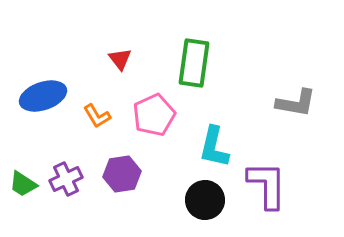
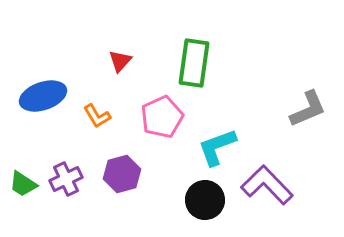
red triangle: moved 2 px down; rotated 20 degrees clockwise
gray L-shape: moved 12 px right, 6 px down; rotated 33 degrees counterclockwise
pink pentagon: moved 8 px right, 2 px down
cyan L-shape: moved 3 px right; rotated 57 degrees clockwise
purple hexagon: rotated 6 degrees counterclockwise
purple L-shape: rotated 44 degrees counterclockwise
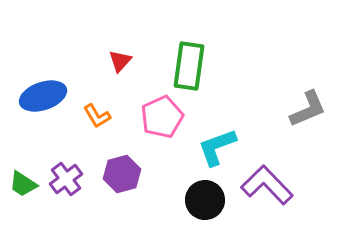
green rectangle: moved 5 px left, 3 px down
purple cross: rotated 12 degrees counterclockwise
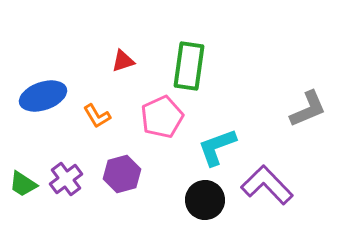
red triangle: moved 3 px right; rotated 30 degrees clockwise
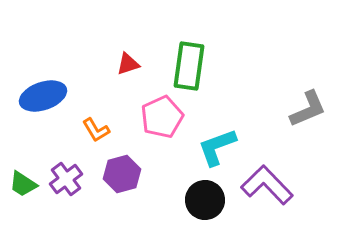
red triangle: moved 5 px right, 3 px down
orange L-shape: moved 1 px left, 14 px down
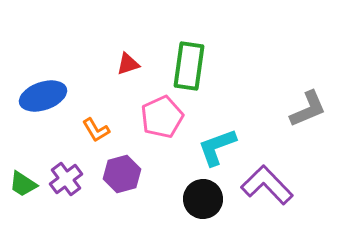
black circle: moved 2 px left, 1 px up
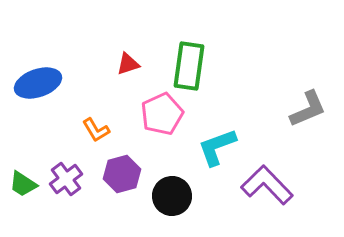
blue ellipse: moved 5 px left, 13 px up
pink pentagon: moved 3 px up
black circle: moved 31 px left, 3 px up
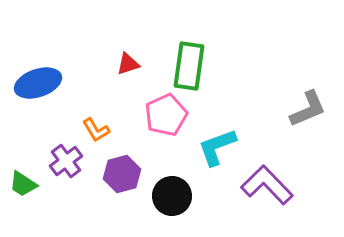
pink pentagon: moved 4 px right, 1 px down
purple cross: moved 18 px up
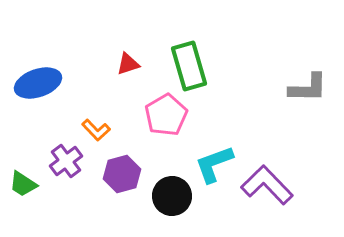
green rectangle: rotated 24 degrees counterclockwise
gray L-shape: moved 21 px up; rotated 24 degrees clockwise
pink pentagon: rotated 6 degrees counterclockwise
orange L-shape: rotated 12 degrees counterclockwise
cyan L-shape: moved 3 px left, 17 px down
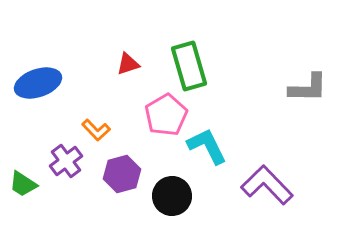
cyan L-shape: moved 7 px left, 18 px up; rotated 84 degrees clockwise
